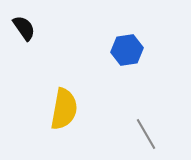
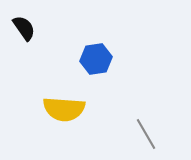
blue hexagon: moved 31 px left, 9 px down
yellow semicircle: rotated 84 degrees clockwise
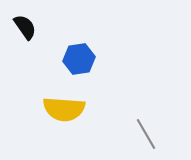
black semicircle: moved 1 px right, 1 px up
blue hexagon: moved 17 px left
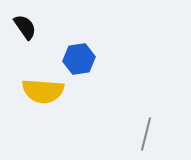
yellow semicircle: moved 21 px left, 18 px up
gray line: rotated 44 degrees clockwise
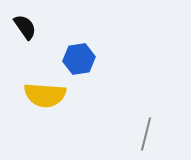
yellow semicircle: moved 2 px right, 4 px down
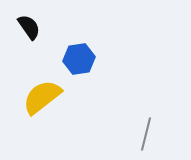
black semicircle: moved 4 px right
yellow semicircle: moved 3 px left, 2 px down; rotated 138 degrees clockwise
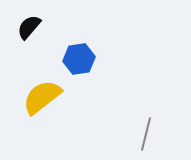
black semicircle: rotated 104 degrees counterclockwise
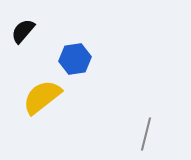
black semicircle: moved 6 px left, 4 px down
blue hexagon: moved 4 px left
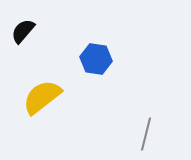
blue hexagon: moved 21 px right; rotated 16 degrees clockwise
